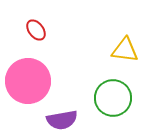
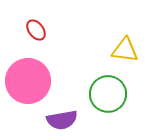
green circle: moved 5 px left, 4 px up
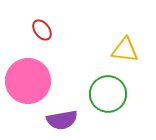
red ellipse: moved 6 px right
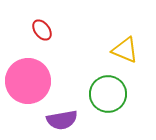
yellow triangle: rotated 16 degrees clockwise
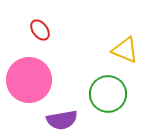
red ellipse: moved 2 px left
pink circle: moved 1 px right, 1 px up
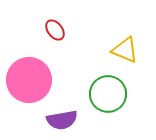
red ellipse: moved 15 px right
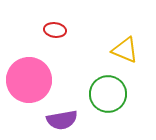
red ellipse: rotated 45 degrees counterclockwise
